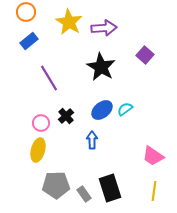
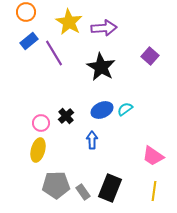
purple square: moved 5 px right, 1 px down
purple line: moved 5 px right, 25 px up
blue ellipse: rotated 15 degrees clockwise
black rectangle: rotated 40 degrees clockwise
gray rectangle: moved 1 px left, 2 px up
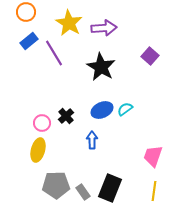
yellow star: moved 1 px down
pink circle: moved 1 px right
pink trapezoid: rotated 75 degrees clockwise
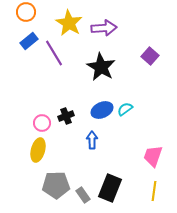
black cross: rotated 21 degrees clockwise
gray rectangle: moved 3 px down
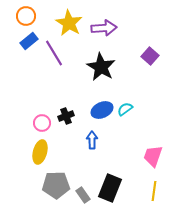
orange circle: moved 4 px down
yellow ellipse: moved 2 px right, 2 px down
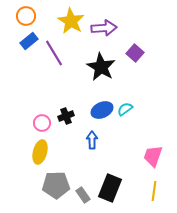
yellow star: moved 2 px right, 2 px up
purple square: moved 15 px left, 3 px up
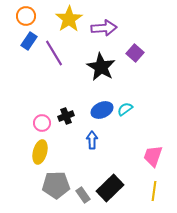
yellow star: moved 2 px left, 2 px up; rotated 8 degrees clockwise
blue rectangle: rotated 18 degrees counterclockwise
black rectangle: rotated 24 degrees clockwise
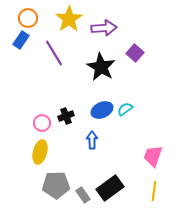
orange circle: moved 2 px right, 2 px down
blue rectangle: moved 8 px left, 1 px up
black rectangle: rotated 8 degrees clockwise
